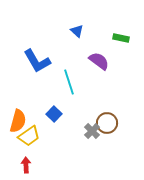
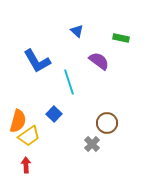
gray cross: moved 13 px down
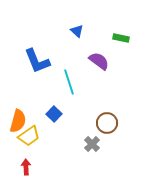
blue L-shape: rotated 8 degrees clockwise
red arrow: moved 2 px down
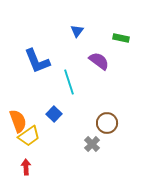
blue triangle: rotated 24 degrees clockwise
orange semicircle: rotated 35 degrees counterclockwise
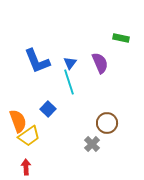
blue triangle: moved 7 px left, 32 px down
purple semicircle: moved 1 px right, 2 px down; rotated 30 degrees clockwise
blue square: moved 6 px left, 5 px up
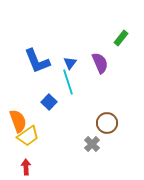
green rectangle: rotated 63 degrees counterclockwise
cyan line: moved 1 px left
blue square: moved 1 px right, 7 px up
yellow trapezoid: moved 1 px left
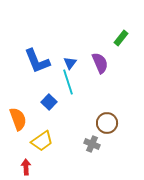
orange semicircle: moved 2 px up
yellow trapezoid: moved 14 px right, 5 px down
gray cross: rotated 21 degrees counterclockwise
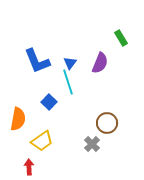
green rectangle: rotated 70 degrees counterclockwise
purple semicircle: rotated 45 degrees clockwise
orange semicircle: rotated 30 degrees clockwise
gray cross: rotated 21 degrees clockwise
red arrow: moved 3 px right
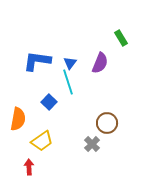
blue L-shape: rotated 120 degrees clockwise
